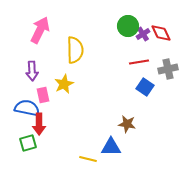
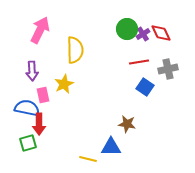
green circle: moved 1 px left, 3 px down
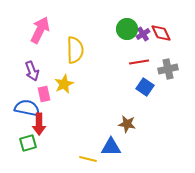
purple arrow: rotated 18 degrees counterclockwise
pink rectangle: moved 1 px right, 1 px up
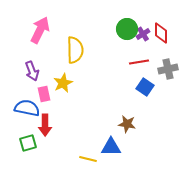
red diamond: rotated 25 degrees clockwise
yellow star: moved 1 px left, 1 px up
red arrow: moved 6 px right, 1 px down
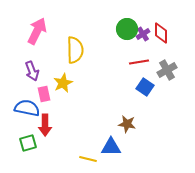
pink arrow: moved 3 px left, 1 px down
gray cross: moved 1 px left, 1 px down; rotated 18 degrees counterclockwise
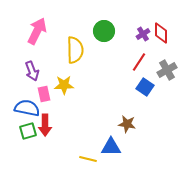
green circle: moved 23 px left, 2 px down
red line: rotated 48 degrees counterclockwise
yellow star: moved 1 px right, 2 px down; rotated 24 degrees clockwise
green square: moved 12 px up
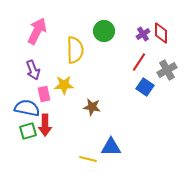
purple arrow: moved 1 px right, 1 px up
brown star: moved 35 px left, 17 px up
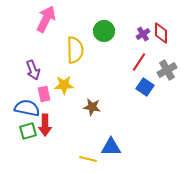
pink arrow: moved 9 px right, 12 px up
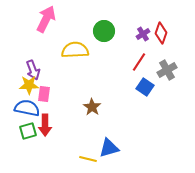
red diamond: rotated 20 degrees clockwise
yellow semicircle: rotated 92 degrees counterclockwise
yellow star: moved 35 px left
pink rectangle: rotated 21 degrees clockwise
brown star: rotated 24 degrees clockwise
blue triangle: moved 2 px left, 1 px down; rotated 15 degrees counterclockwise
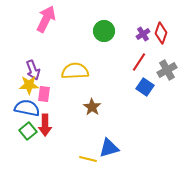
yellow semicircle: moved 21 px down
green square: rotated 24 degrees counterclockwise
